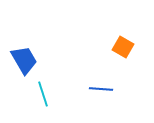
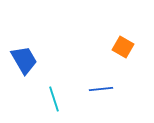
blue line: rotated 10 degrees counterclockwise
cyan line: moved 11 px right, 5 px down
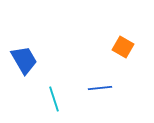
blue line: moved 1 px left, 1 px up
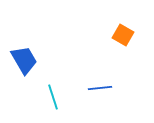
orange square: moved 12 px up
cyan line: moved 1 px left, 2 px up
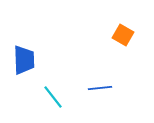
blue trapezoid: rotated 28 degrees clockwise
cyan line: rotated 20 degrees counterclockwise
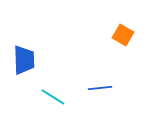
cyan line: rotated 20 degrees counterclockwise
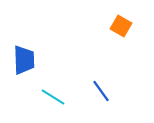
orange square: moved 2 px left, 9 px up
blue line: moved 1 px right, 3 px down; rotated 60 degrees clockwise
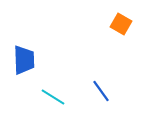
orange square: moved 2 px up
